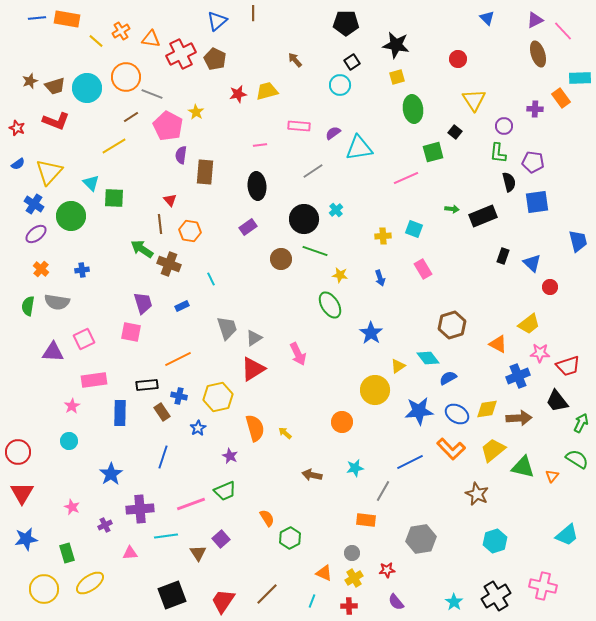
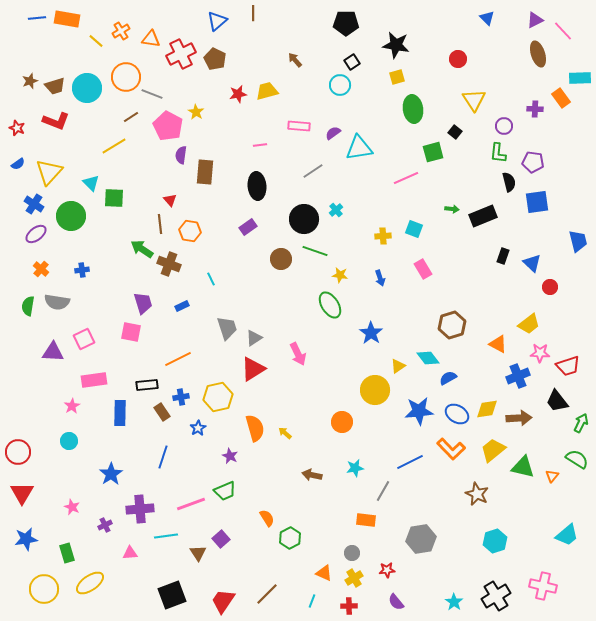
blue cross at (179, 396): moved 2 px right, 1 px down; rotated 21 degrees counterclockwise
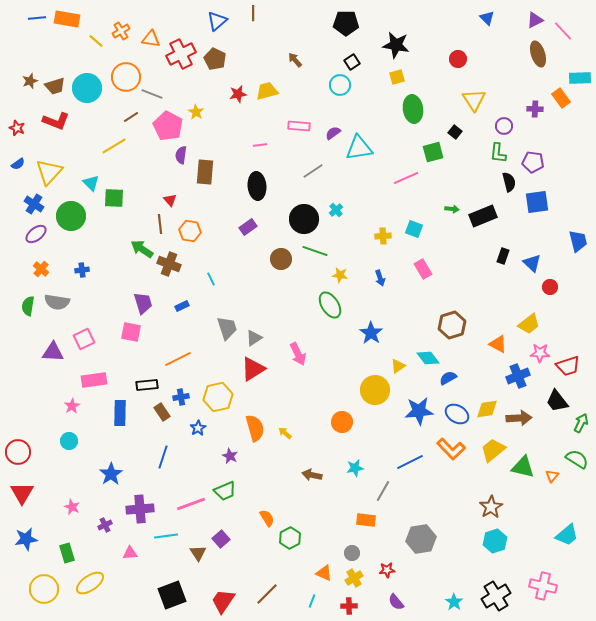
brown star at (477, 494): moved 14 px right, 13 px down; rotated 15 degrees clockwise
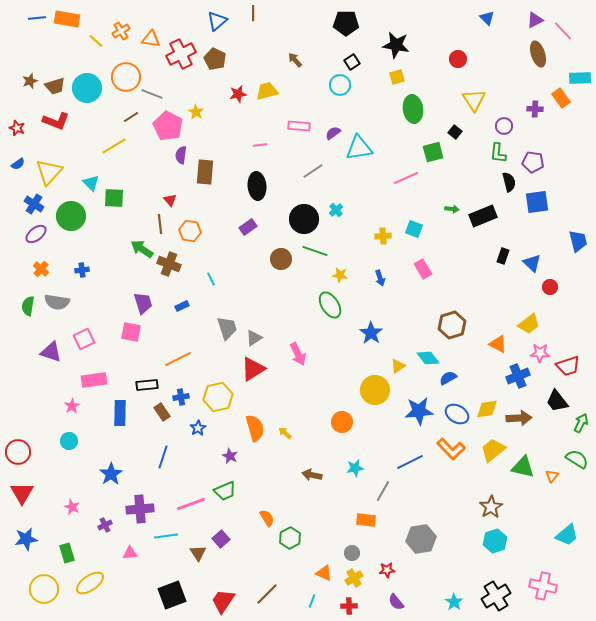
purple triangle at (53, 352): moved 2 px left; rotated 15 degrees clockwise
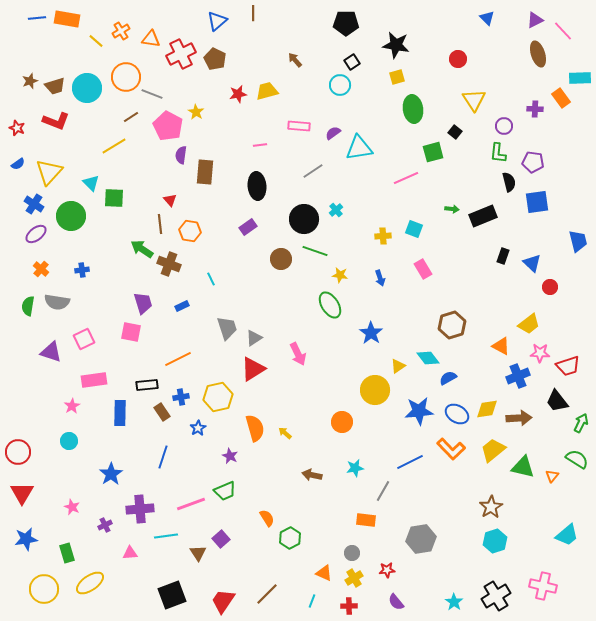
orange triangle at (498, 344): moved 3 px right, 2 px down
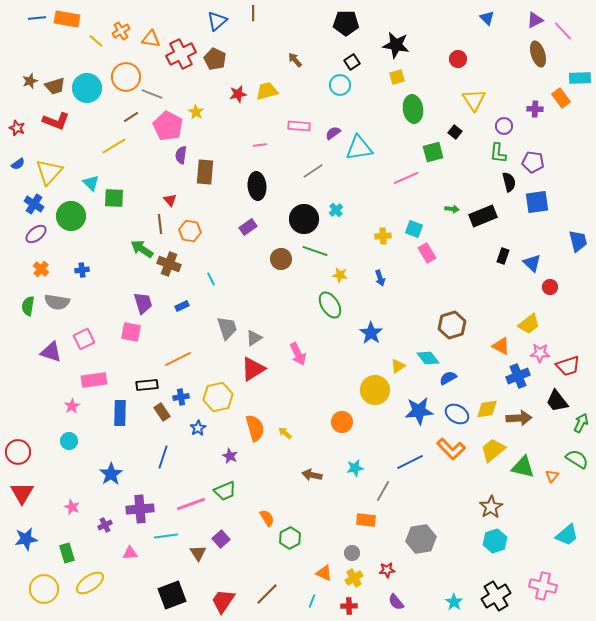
pink rectangle at (423, 269): moved 4 px right, 16 px up
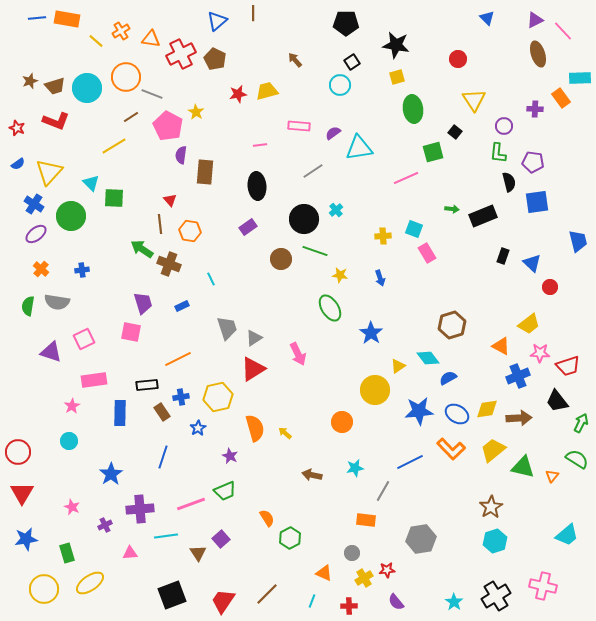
green ellipse at (330, 305): moved 3 px down
yellow cross at (354, 578): moved 10 px right
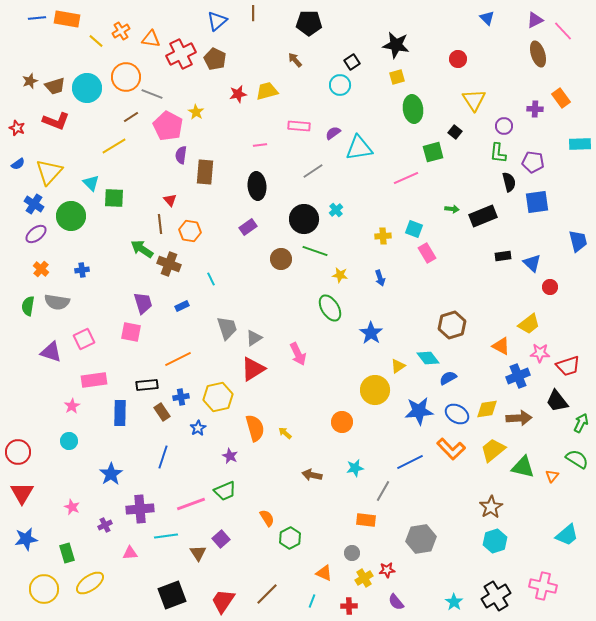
black pentagon at (346, 23): moved 37 px left
cyan rectangle at (580, 78): moved 66 px down
black rectangle at (503, 256): rotated 63 degrees clockwise
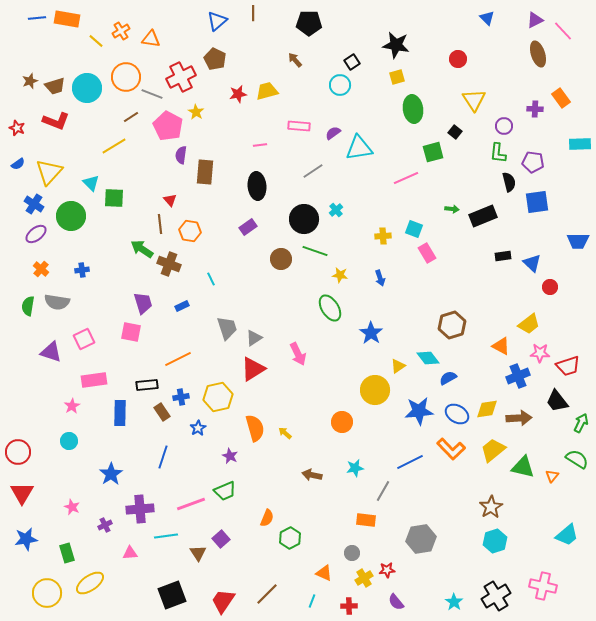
red cross at (181, 54): moved 23 px down
blue trapezoid at (578, 241): rotated 105 degrees clockwise
orange semicircle at (267, 518): rotated 54 degrees clockwise
yellow circle at (44, 589): moved 3 px right, 4 px down
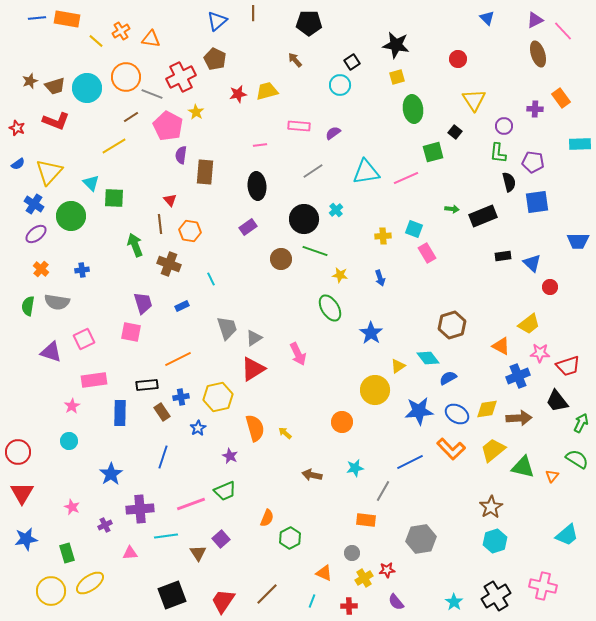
cyan triangle at (359, 148): moved 7 px right, 24 px down
green arrow at (142, 249): moved 7 px left, 4 px up; rotated 35 degrees clockwise
yellow circle at (47, 593): moved 4 px right, 2 px up
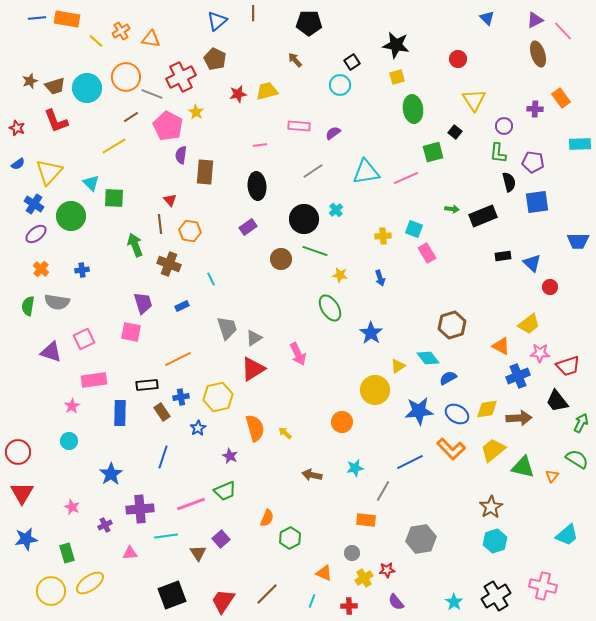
red L-shape at (56, 121): rotated 48 degrees clockwise
